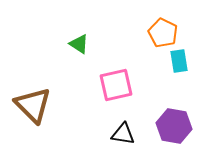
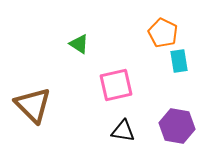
purple hexagon: moved 3 px right
black triangle: moved 3 px up
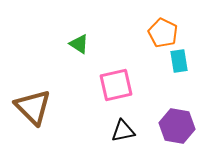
brown triangle: moved 2 px down
black triangle: rotated 20 degrees counterclockwise
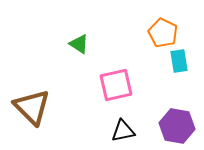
brown triangle: moved 1 px left
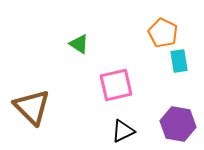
purple hexagon: moved 1 px right, 2 px up
black triangle: rotated 15 degrees counterclockwise
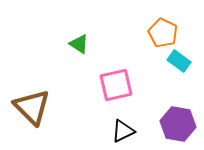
cyan rectangle: rotated 45 degrees counterclockwise
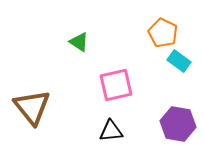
green triangle: moved 2 px up
brown triangle: rotated 6 degrees clockwise
black triangle: moved 12 px left; rotated 20 degrees clockwise
